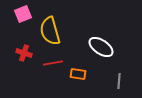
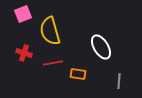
white ellipse: rotated 25 degrees clockwise
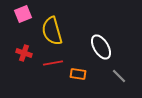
yellow semicircle: moved 2 px right
gray line: moved 5 px up; rotated 49 degrees counterclockwise
